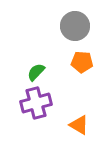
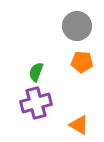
gray circle: moved 2 px right
green semicircle: rotated 24 degrees counterclockwise
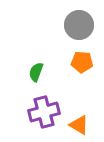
gray circle: moved 2 px right, 1 px up
purple cross: moved 8 px right, 9 px down
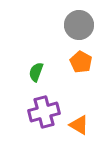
orange pentagon: moved 1 px left; rotated 25 degrees clockwise
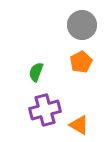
gray circle: moved 3 px right
orange pentagon: rotated 15 degrees clockwise
purple cross: moved 1 px right, 2 px up
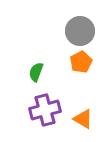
gray circle: moved 2 px left, 6 px down
orange triangle: moved 4 px right, 6 px up
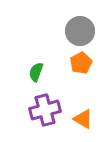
orange pentagon: moved 1 px down
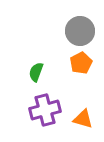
orange triangle: rotated 15 degrees counterclockwise
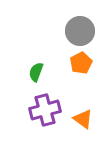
orange triangle: rotated 20 degrees clockwise
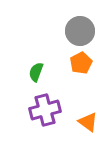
orange triangle: moved 5 px right, 3 px down
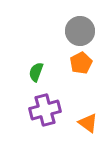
orange triangle: moved 1 px down
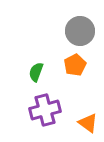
orange pentagon: moved 6 px left, 2 px down
